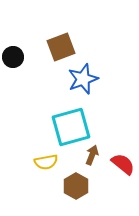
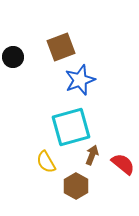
blue star: moved 3 px left, 1 px down
yellow semicircle: rotated 70 degrees clockwise
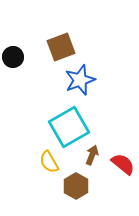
cyan square: moved 2 px left; rotated 15 degrees counterclockwise
yellow semicircle: moved 3 px right
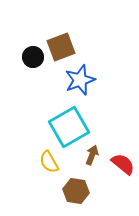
black circle: moved 20 px right
brown hexagon: moved 5 px down; rotated 20 degrees counterclockwise
